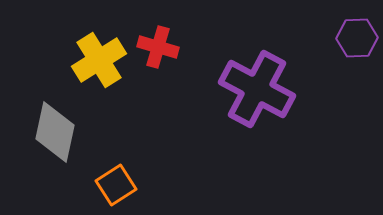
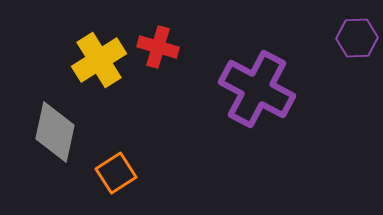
orange square: moved 12 px up
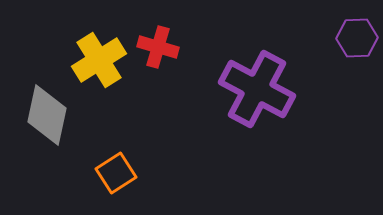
gray diamond: moved 8 px left, 17 px up
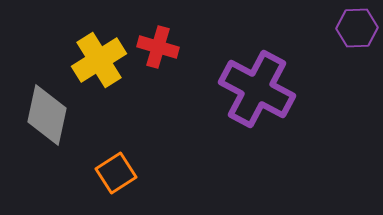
purple hexagon: moved 10 px up
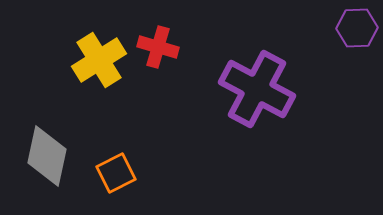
gray diamond: moved 41 px down
orange square: rotated 6 degrees clockwise
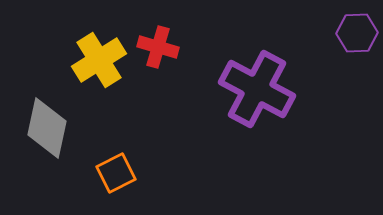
purple hexagon: moved 5 px down
gray diamond: moved 28 px up
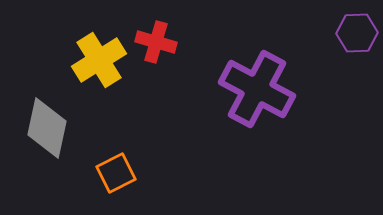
red cross: moved 2 px left, 5 px up
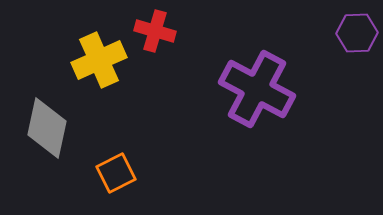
red cross: moved 1 px left, 11 px up
yellow cross: rotated 8 degrees clockwise
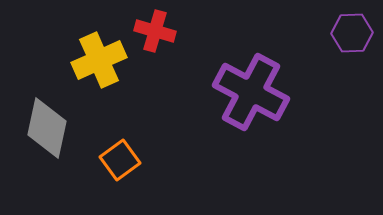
purple hexagon: moved 5 px left
purple cross: moved 6 px left, 3 px down
orange square: moved 4 px right, 13 px up; rotated 9 degrees counterclockwise
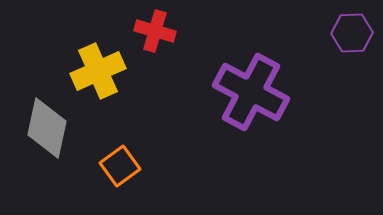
yellow cross: moved 1 px left, 11 px down
orange square: moved 6 px down
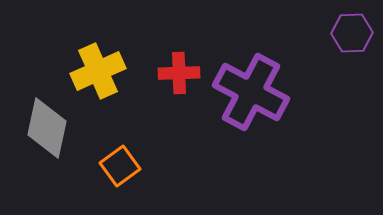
red cross: moved 24 px right, 42 px down; rotated 18 degrees counterclockwise
